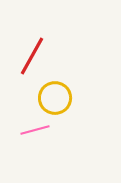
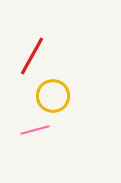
yellow circle: moved 2 px left, 2 px up
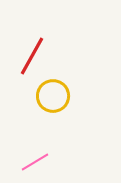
pink line: moved 32 px down; rotated 16 degrees counterclockwise
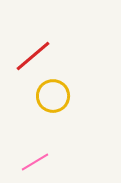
red line: moved 1 px right; rotated 21 degrees clockwise
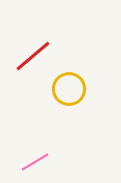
yellow circle: moved 16 px right, 7 px up
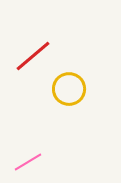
pink line: moved 7 px left
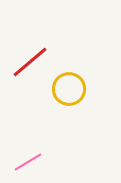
red line: moved 3 px left, 6 px down
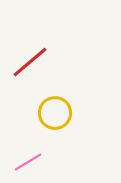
yellow circle: moved 14 px left, 24 px down
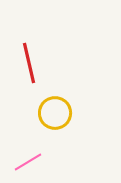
red line: moved 1 px left, 1 px down; rotated 63 degrees counterclockwise
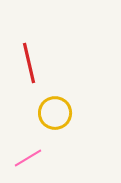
pink line: moved 4 px up
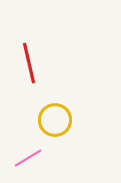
yellow circle: moved 7 px down
